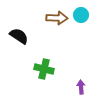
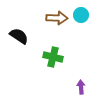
green cross: moved 9 px right, 12 px up
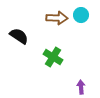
green cross: rotated 18 degrees clockwise
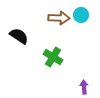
brown arrow: moved 2 px right
purple arrow: moved 3 px right
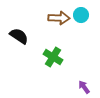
purple arrow: rotated 32 degrees counterclockwise
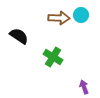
purple arrow: rotated 16 degrees clockwise
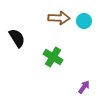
cyan circle: moved 3 px right, 6 px down
black semicircle: moved 2 px left, 2 px down; rotated 24 degrees clockwise
purple arrow: rotated 56 degrees clockwise
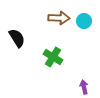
purple arrow: rotated 48 degrees counterclockwise
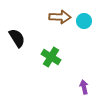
brown arrow: moved 1 px right, 1 px up
green cross: moved 2 px left
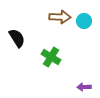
purple arrow: rotated 80 degrees counterclockwise
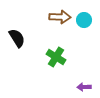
cyan circle: moved 1 px up
green cross: moved 5 px right
